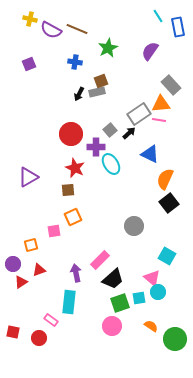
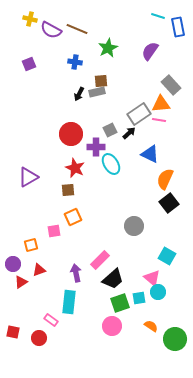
cyan line at (158, 16): rotated 40 degrees counterclockwise
brown square at (101, 81): rotated 16 degrees clockwise
gray square at (110, 130): rotated 16 degrees clockwise
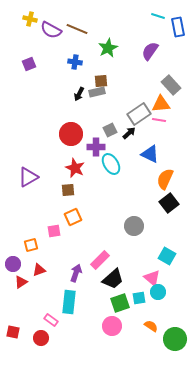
purple arrow at (76, 273): rotated 30 degrees clockwise
red circle at (39, 338): moved 2 px right
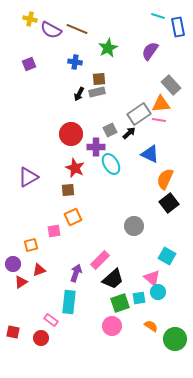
brown square at (101, 81): moved 2 px left, 2 px up
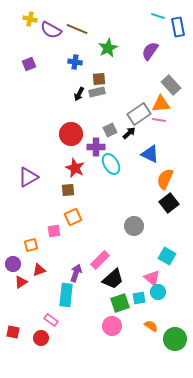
cyan rectangle at (69, 302): moved 3 px left, 7 px up
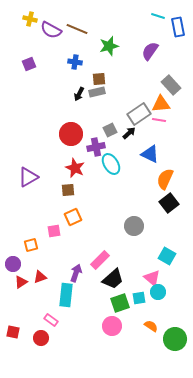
green star at (108, 48): moved 1 px right, 2 px up; rotated 12 degrees clockwise
purple cross at (96, 147): rotated 12 degrees counterclockwise
red triangle at (39, 270): moved 1 px right, 7 px down
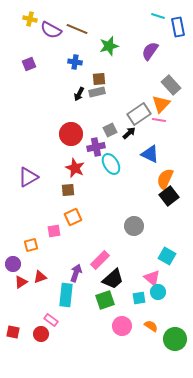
orange triangle at (161, 104): rotated 42 degrees counterclockwise
black square at (169, 203): moved 7 px up
green square at (120, 303): moved 15 px left, 3 px up
pink circle at (112, 326): moved 10 px right
red circle at (41, 338): moved 4 px up
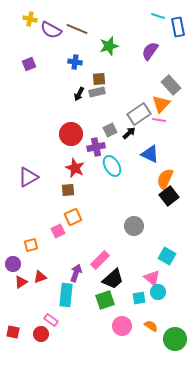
cyan ellipse at (111, 164): moved 1 px right, 2 px down
pink square at (54, 231): moved 4 px right; rotated 16 degrees counterclockwise
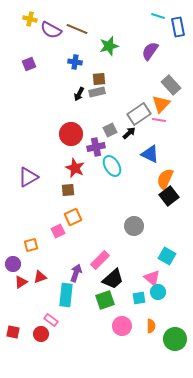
orange semicircle at (151, 326): rotated 56 degrees clockwise
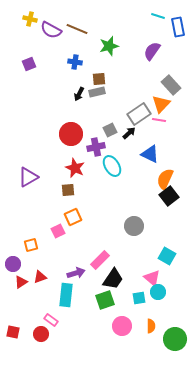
purple semicircle at (150, 51): moved 2 px right
purple arrow at (76, 273): rotated 54 degrees clockwise
black trapezoid at (113, 279): rotated 15 degrees counterclockwise
